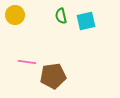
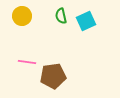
yellow circle: moved 7 px right, 1 px down
cyan square: rotated 12 degrees counterclockwise
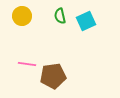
green semicircle: moved 1 px left
pink line: moved 2 px down
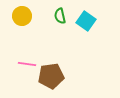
cyan square: rotated 30 degrees counterclockwise
brown pentagon: moved 2 px left
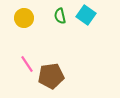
yellow circle: moved 2 px right, 2 px down
cyan square: moved 6 px up
pink line: rotated 48 degrees clockwise
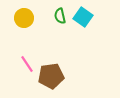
cyan square: moved 3 px left, 2 px down
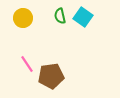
yellow circle: moved 1 px left
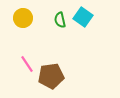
green semicircle: moved 4 px down
